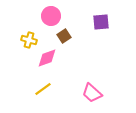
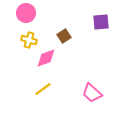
pink circle: moved 25 px left, 3 px up
pink diamond: moved 1 px left
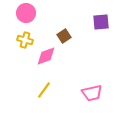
yellow cross: moved 4 px left
pink diamond: moved 2 px up
yellow line: moved 1 px right, 1 px down; rotated 18 degrees counterclockwise
pink trapezoid: rotated 55 degrees counterclockwise
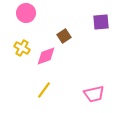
yellow cross: moved 3 px left, 8 px down; rotated 14 degrees clockwise
pink trapezoid: moved 2 px right, 1 px down
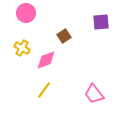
pink diamond: moved 4 px down
pink trapezoid: rotated 65 degrees clockwise
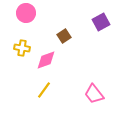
purple square: rotated 24 degrees counterclockwise
yellow cross: rotated 21 degrees counterclockwise
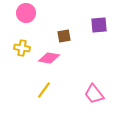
purple square: moved 2 px left, 3 px down; rotated 24 degrees clockwise
brown square: rotated 24 degrees clockwise
pink diamond: moved 3 px right, 2 px up; rotated 30 degrees clockwise
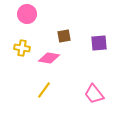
pink circle: moved 1 px right, 1 px down
purple square: moved 18 px down
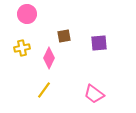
yellow cross: rotated 21 degrees counterclockwise
pink diamond: rotated 75 degrees counterclockwise
pink trapezoid: rotated 15 degrees counterclockwise
